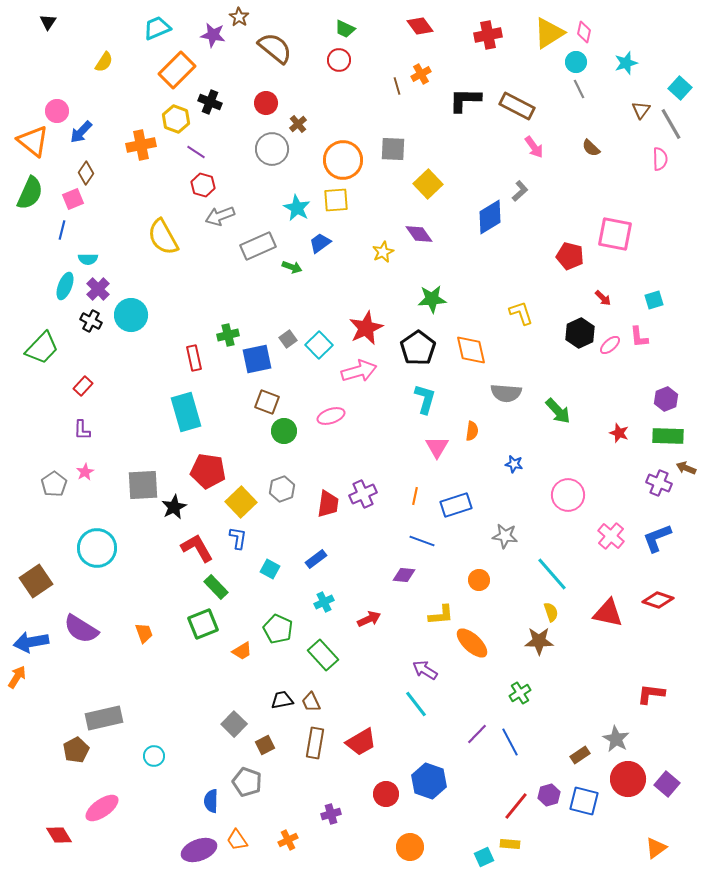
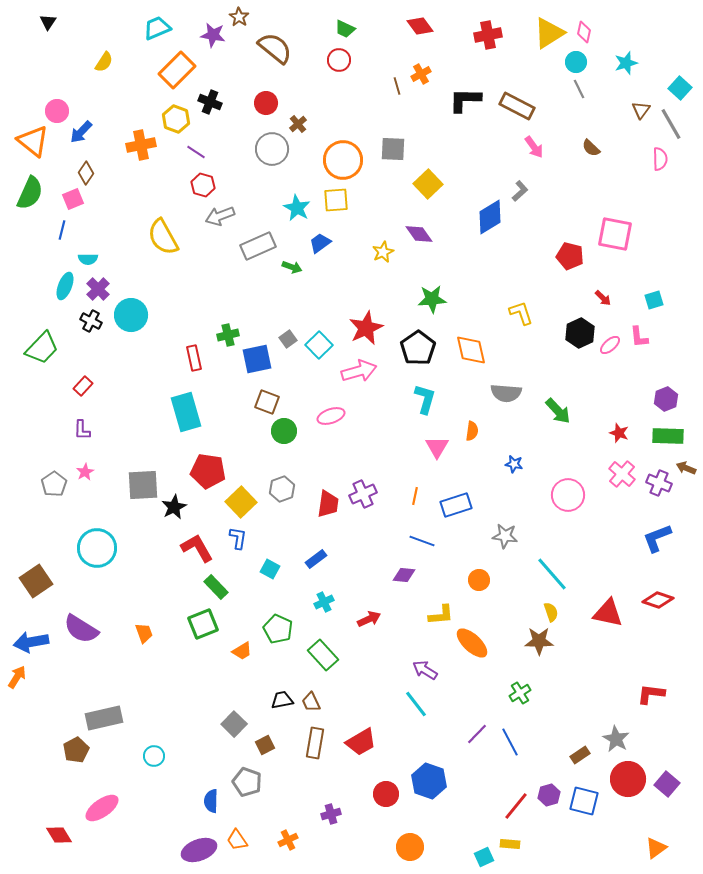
pink cross at (611, 536): moved 11 px right, 62 px up
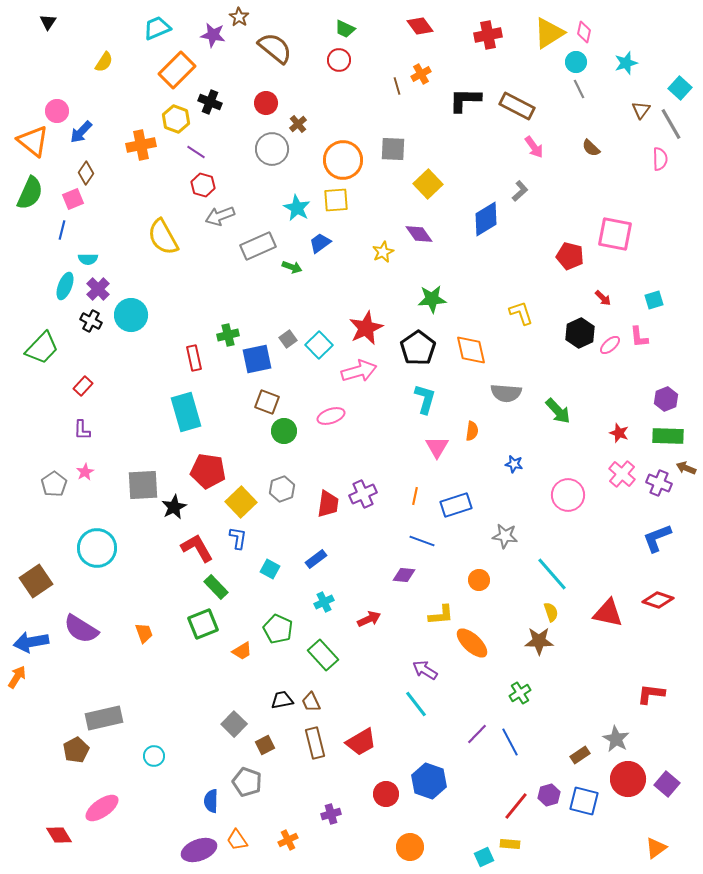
blue diamond at (490, 217): moved 4 px left, 2 px down
brown rectangle at (315, 743): rotated 24 degrees counterclockwise
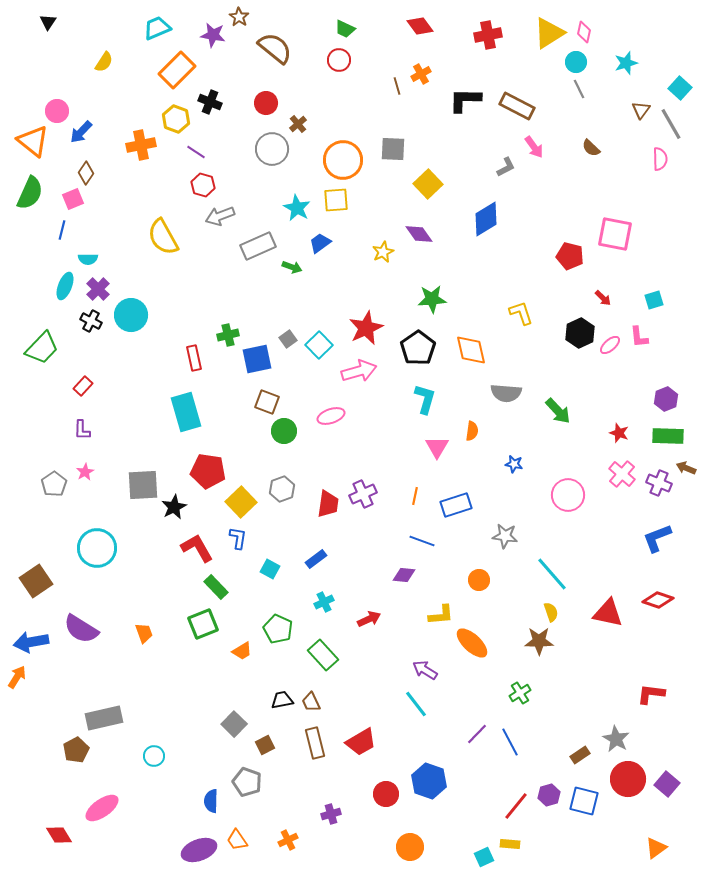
gray L-shape at (520, 191): moved 14 px left, 24 px up; rotated 15 degrees clockwise
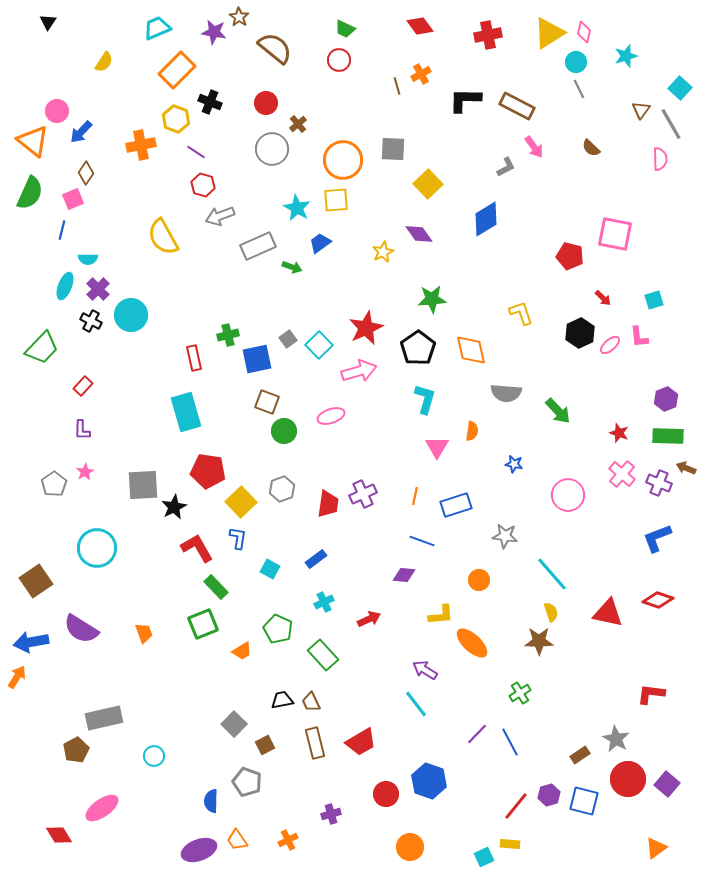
purple star at (213, 35): moved 1 px right, 3 px up
cyan star at (626, 63): moved 7 px up
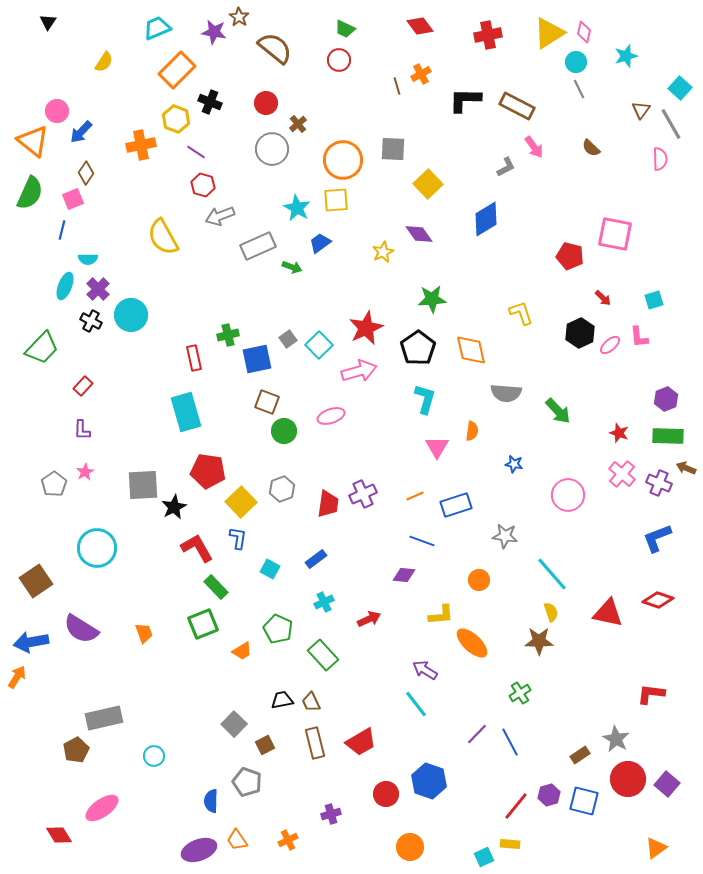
orange line at (415, 496): rotated 54 degrees clockwise
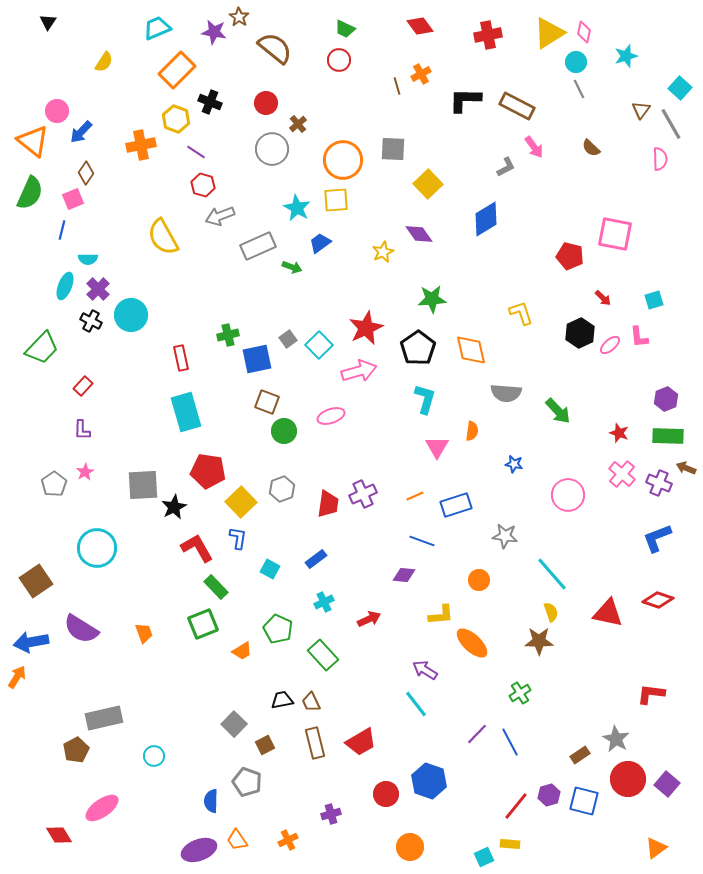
red rectangle at (194, 358): moved 13 px left
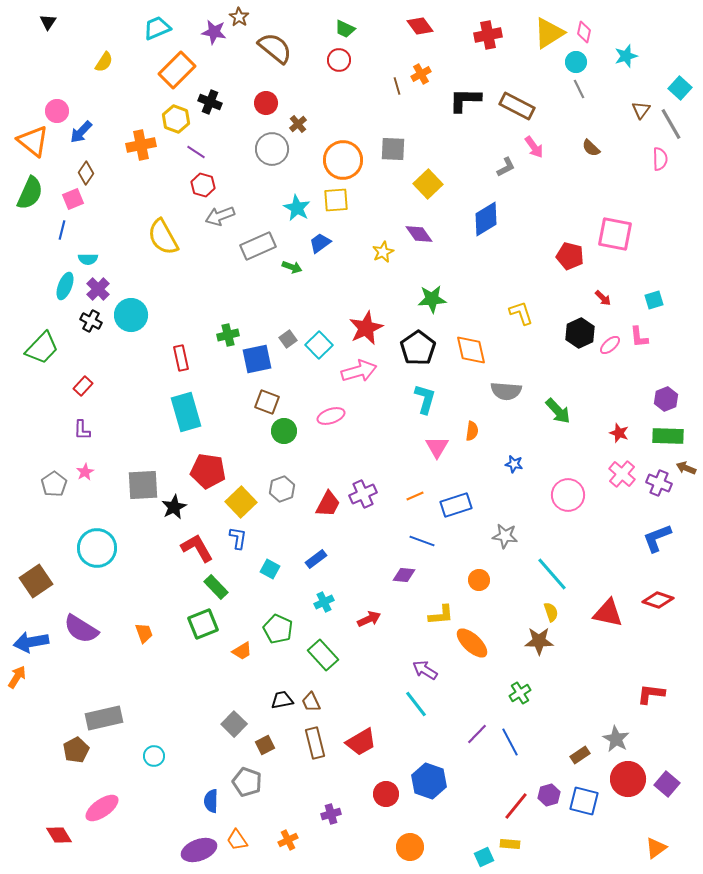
gray semicircle at (506, 393): moved 2 px up
red trapezoid at (328, 504): rotated 20 degrees clockwise
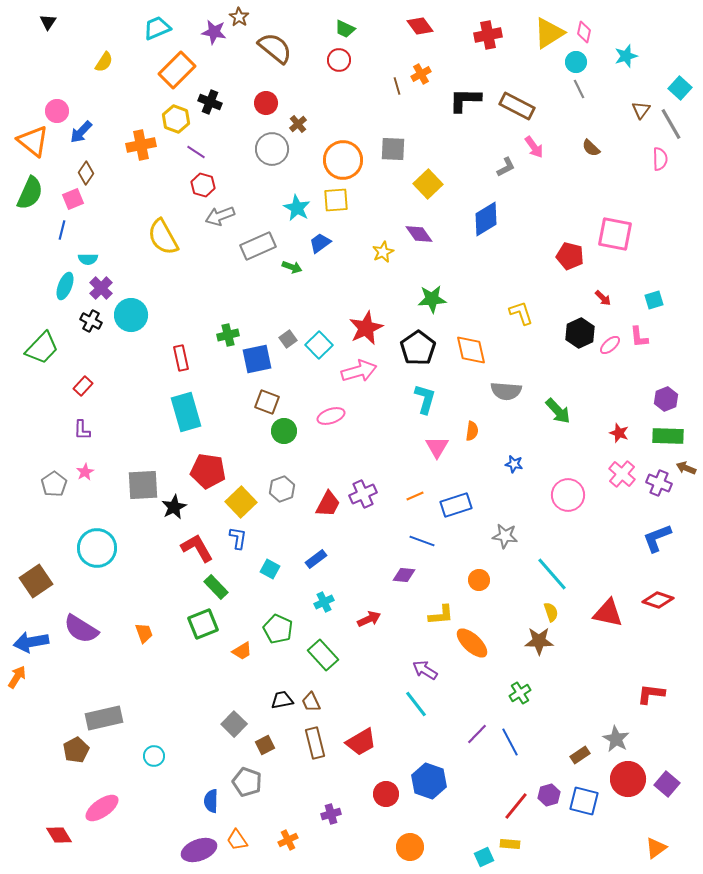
purple cross at (98, 289): moved 3 px right, 1 px up
